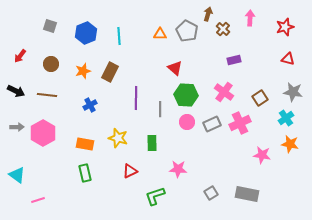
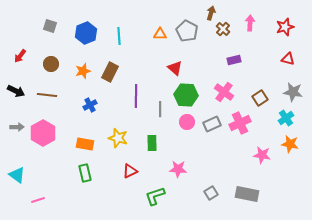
brown arrow at (208, 14): moved 3 px right, 1 px up
pink arrow at (250, 18): moved 5 px down
purple line at (136, 98): moved 2 px up
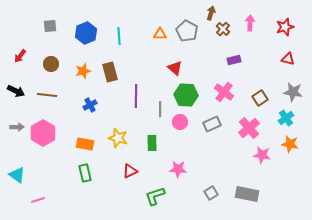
gray square at (50, 26): rotated 24 degrees counterclockwise
brown rectangle at (110, 72): rotated 42 degrees counterclockwise
pink circle at (187, 122): moved 7 px left
pink cross at (240, 123): moved 9 px right, 5 px down; rotated 15 degrees counterclockwise
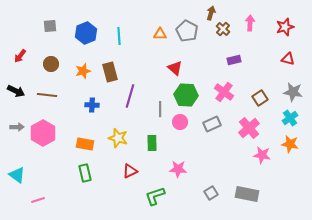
purple line at (136, 96): moved 6 px left; rotated 15 degrees clockwise
blue cross at (90, 105): moved 2 px right; rotated 32 degrees clockwise
cyan cross at (286, 118): moved 4 px right
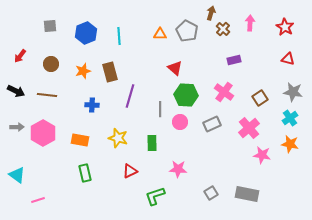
red star at (285, 27): rotated 24 degrees counterclockwise
orange rectangle at (85, 144): moved 5 px left, 4 px up
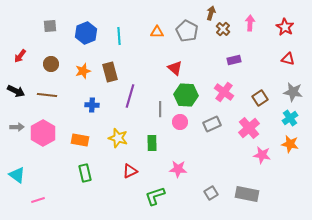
orange triangle at (160, 34): moved 3 px left, 2 px up
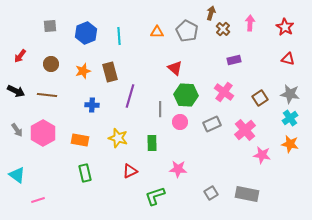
gray star at (293, 92): moved 3 px left, 2 px down
gray arrow at (17, 127): moved 3 px down; rotated 56 degrees clockwise
pink cross at (249, 128): moved 4 px left, 2 px down
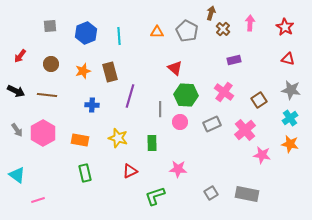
gray star at (290, 94): moved 1 px right, 4 px up
brown square at (260, 98): moved 1 px left, 2 px down
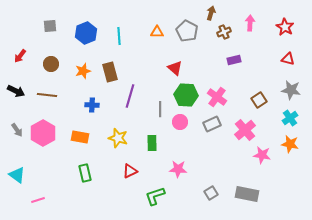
brown cross at (223, 29): moved 1 px right, 3 px down; rotated 24 degrees clockwise
pink cross at (224, 92): moved 7 px left, 5 px down
orange rectangle at (80, 140): moved 3 px up
